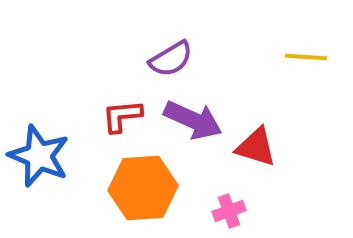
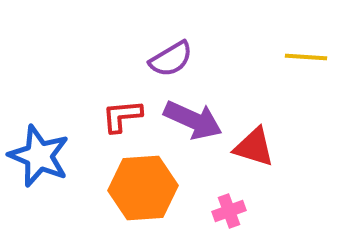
red triangle: moved 2 px left
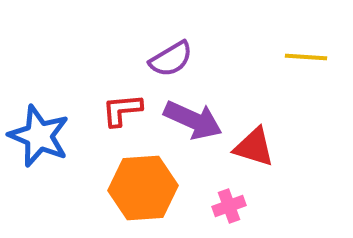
red L-shape: moved 6 px up
blue star: moved 20 px up
pink cross: moved 5 px up
